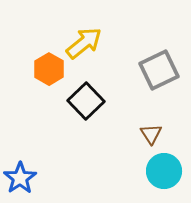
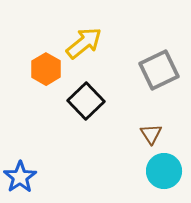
orange hexagon: moved 3 px left
blue star: moved 1 px up
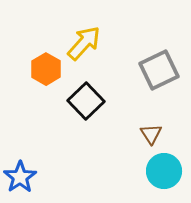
yellow arrow: rotated 9 degrees counterclockwise
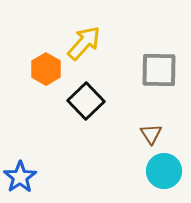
gray square: rotated 27 degrees clockwise
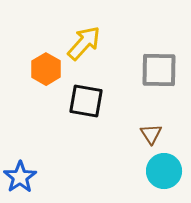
black square: rotated 36 degrees counterclockwise
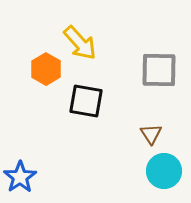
yellow arrow: moved 4 px left; rotated 96 degrees clockwise
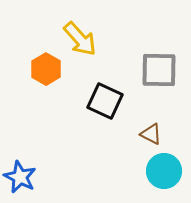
yellow arrow: moved 4 px up
black square: moved 19 px right; rotated 15 degrees clockwise
brown triangle: rotated 30 degrees counterclockwise
blue star: rotated 12 degrees counterclockwise
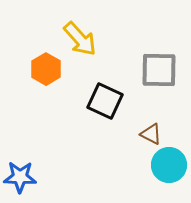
cyan circle: moved 5 px right, 6 px up
blue star: rotated 24 degrees counterclockwise
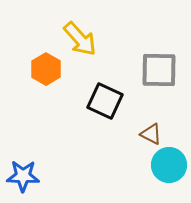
blue star: moved 3 px right, 1 px up
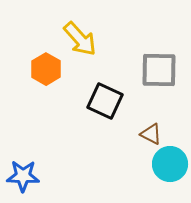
cyan circle: moved 1 px right, 1 px up
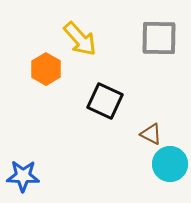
gray square: moved 32 px up
